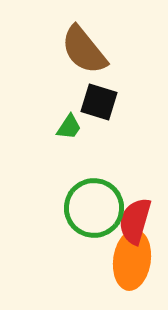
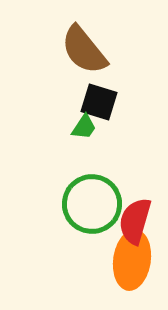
green trapezoid: moved 15 px right
green circle: moved 2 px left, 4 px up
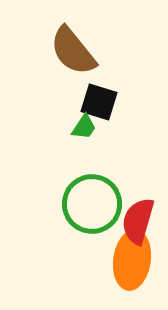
brown semicircle: moved 11 px left, 1 px down
red semicircle: moved 3 px right
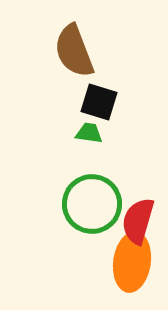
brown semicircle: moved 1 px right; rotated 18 degrees clockwise
green trapezoid: moved 5 px right, 6 px down; rotated 116 degrees counterclockwise
orange ellipse: moved 2 px down
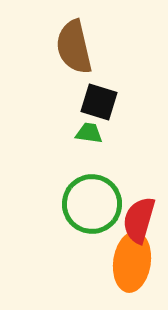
brown semicircle: moved 4 px up; rotated 8 degrees clockwise
red semicircle: moved 1 px right, 1 px up
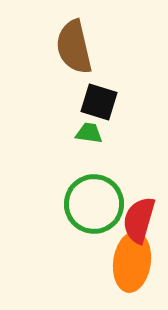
green circle: moved 2 px right
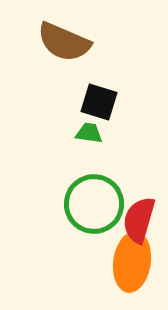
brown semicircle: moved 10 px left, 5 px up; rotated 54 degrees counterclockwise
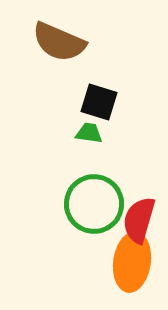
brown semicircle: moved 5 px left
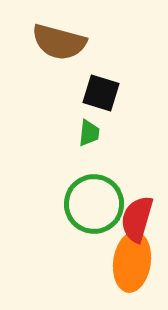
brown semicircle: rotated 8 degrees counterclockwise
black square: moved 2 px right, 9 px up
green trapezoid: rotated 88 degrees clockwise
red semicircle: moved 2 px left, 1 px up
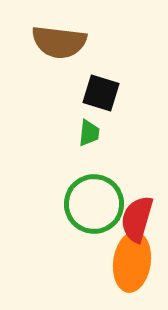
brown semicircle: rotated 8 degrees counterclockwise
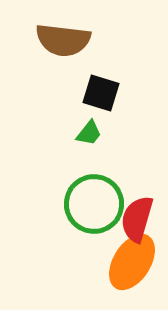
brown semicircle: moved 4 px right, 2 px up
green trapezoid: rotated 32 degrees clockwise
orange ellipse: rotated 24 degrees clockwise
